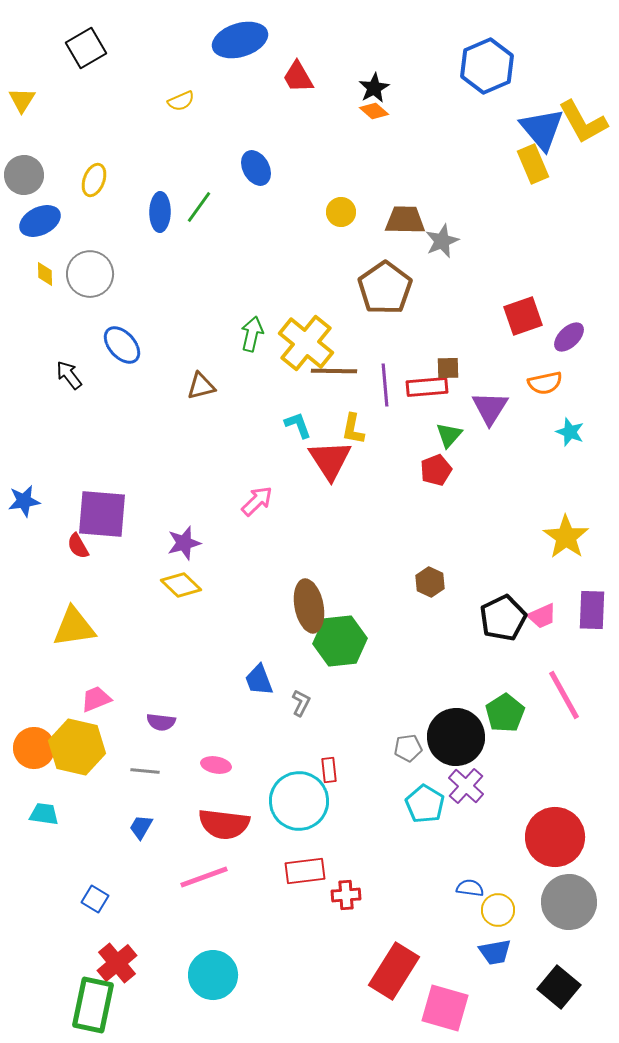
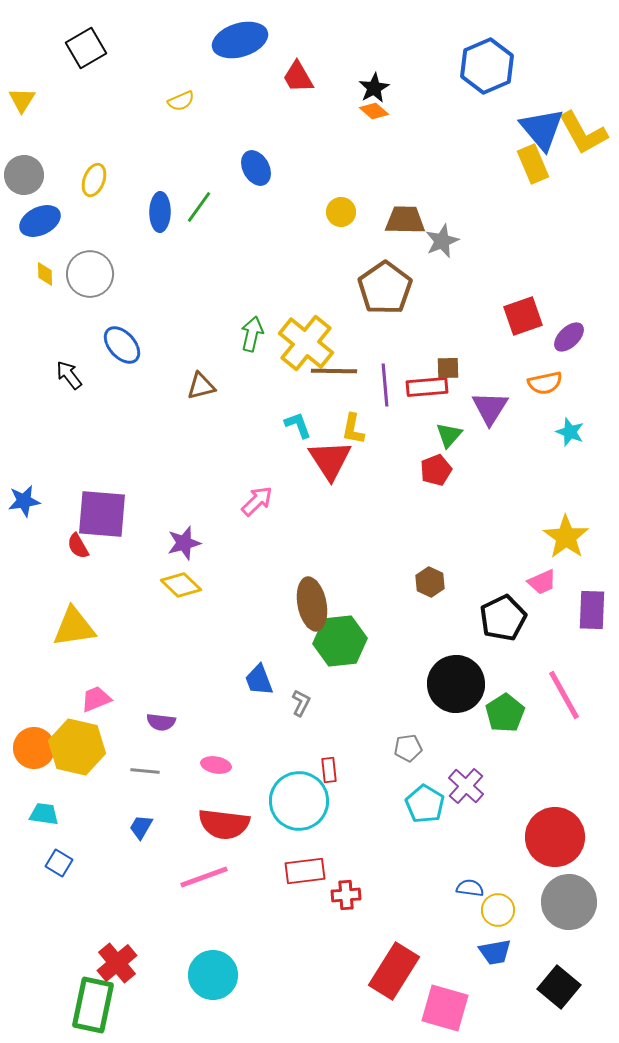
yellow L-shape at (583, 122): moved 11 px down
brown ellipse at (309, 606): moved 3 px right, 2 px up
pink trapezoid at (542, 616): moved 34 px up
black circle at (456, 737): moved 53 px up
blue square at (95, 899): moved 36 px left, 36 px up
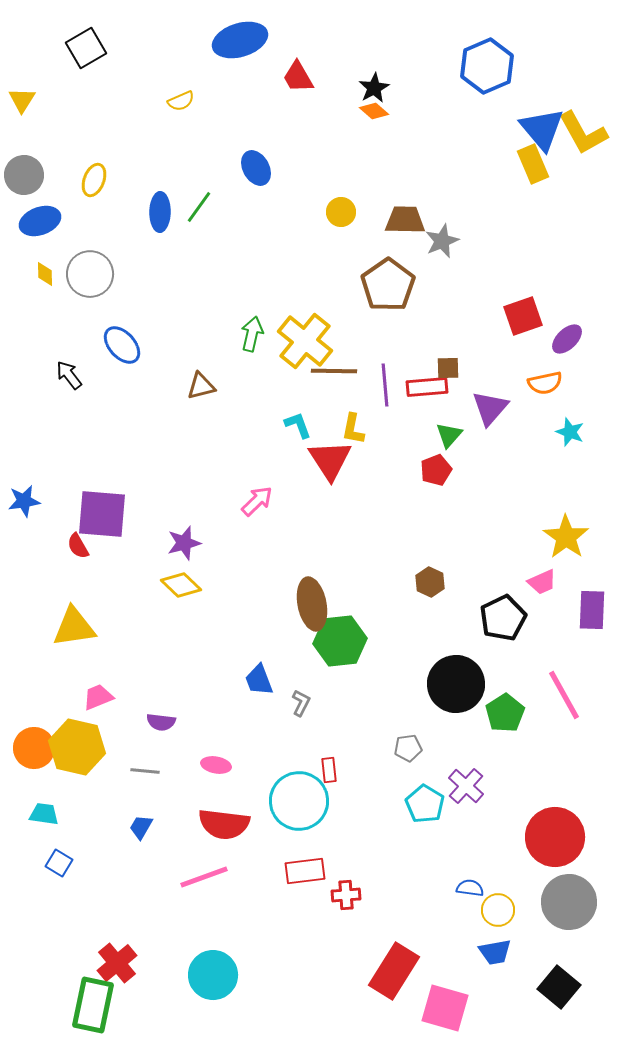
blue ellipse at (40, 221): rotated 6 degrees clockwise
brown pentagon at (385, 288): moved 3 px right, 3 px up
purple ellipse at (569, 337): moved 2 px left, 2 px down
yellow cross at (306, 343): moved 1 px left, 2 px up
purple triangle at (490, 408): rotated 9 degrees clockwise
pink trapezoid at (96, 699): moved 2 px right, 2 px up
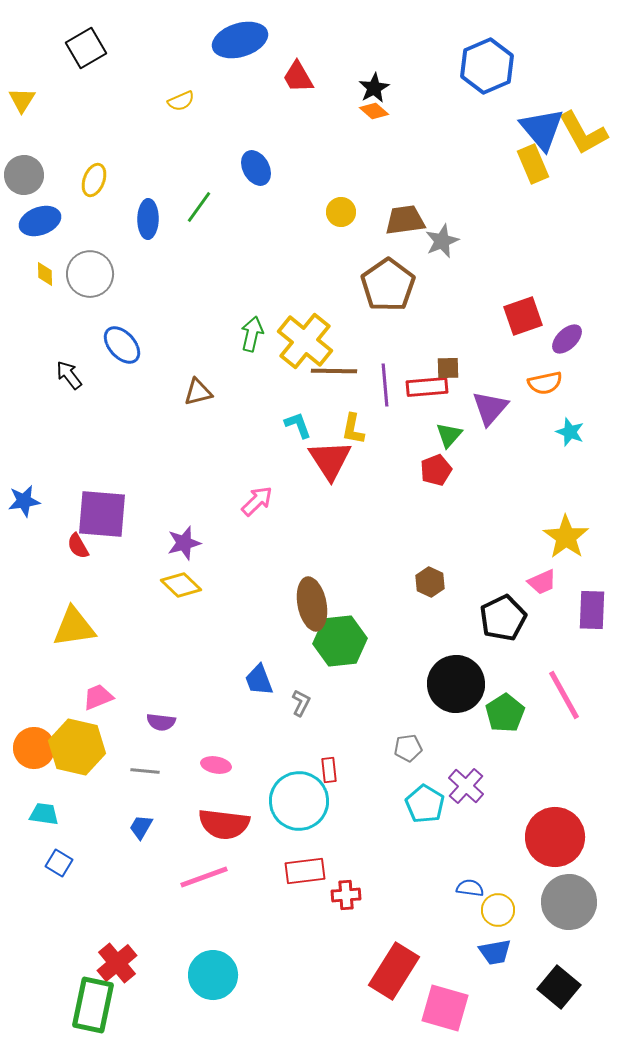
blue ellipse at (160, 212): moved 12 px left, 7 px down
brown trapezoid at (405, 220): rotated 9 degrees counterclockwise
brown triangle at (201, 386): moved 3 px left, 6 px down
